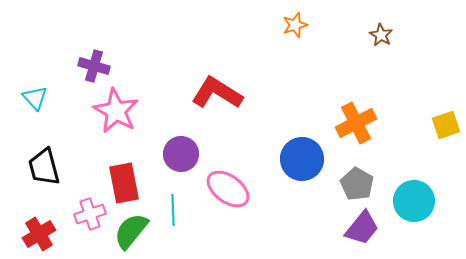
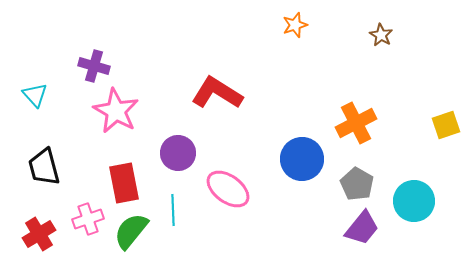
cyan triangle: moved 3 px up
purple circle: moved 3 px left, 1 px up
pink cross: moved 2 px left, 5 px down
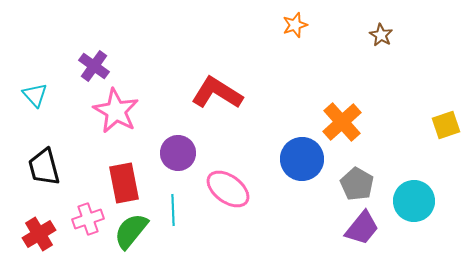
purple cross: rotated 20 degrees clockwise
orange cross: moved 14 px left, 1 px up; rotated 15 degrees counterclockwise
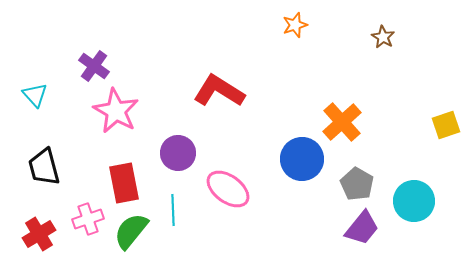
brown star: moved 2 px right, 2 px down
red L-shape: moved 2 px right, 2 px up
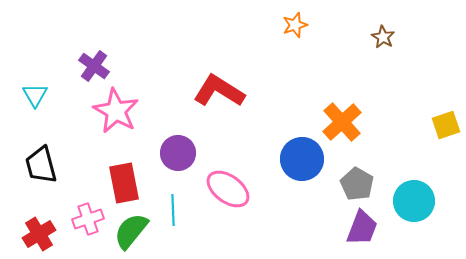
cyan triangle: rotated 12 degrees clockwise
black trapezoid: moved 3 px left, 2 px up
purple trapezoid: rotated 18 degrees counterclockwise
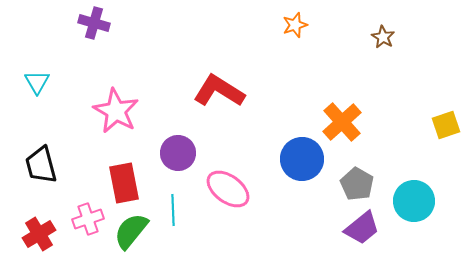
purple cross: moved 43 px up; rotated 20 degrees counterclockwise
cyan triangle: moved 2 px right, 13 px up
purple trapezoid: rotated 30 degrees clockwise
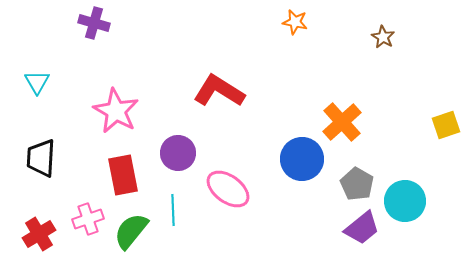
orange star: moved 3 px up; rotated 30 degrees clockwise
black trapezoid: moved 7 px up; rotated 18 degrees clockwise
red rectangle: moved 1 px left, 8 px up
cyan circle: moved 9 px left
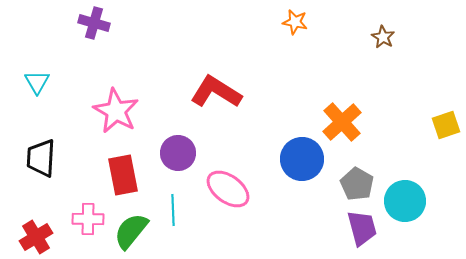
red L-shape: moved 3 px left, 1 px down
pink cross: rotated 20 degrees clockwise
purple trapezoid: rotated 66 degrees counterclockwise
red cross: moved 3 px left, 3 px down
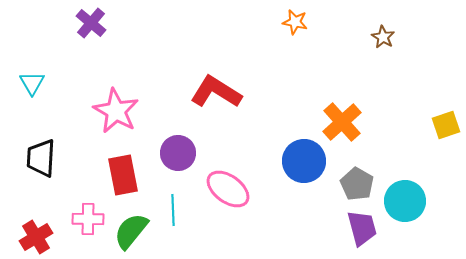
purple cross: moved 3 px left; rotated 24 degrees clockwise
cyan triangle: moved 5 px left, 1 px down
blue circle: moved 2 px right, 2 px down
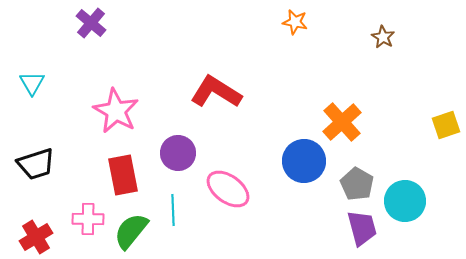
black trapezoid: moved 5 px left, 6 px down; rotated 111 degrees counterclockwise
